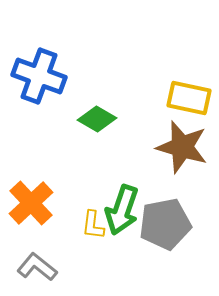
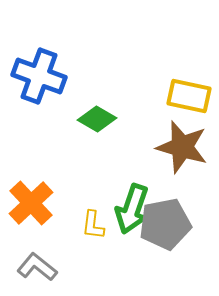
yellow rectangle: moved 2 px up
green arrow: moved 10 px right, 1 px up
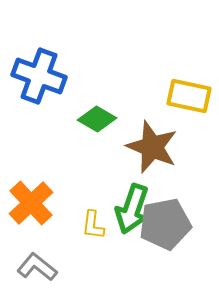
brown star: moved 30 px left; rotated 6 degrees clockwise
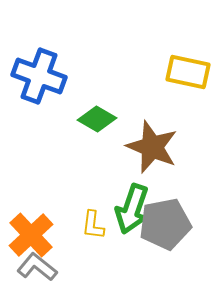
yellow rectangle: moved 1 px left, 24 px up
orange cross: moved 32 px down
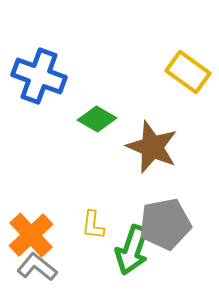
yellow rectangle: rotated 24 degrees clockwise
green arrow: moved 41 px down
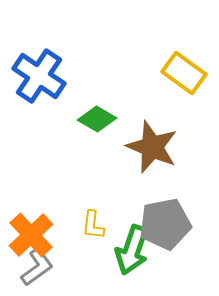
yellow rectangle: moved 4 px left, 1 px down
blue cross: rotated 14 degrees clockwise
gray L-shape: rotated 105 degrees clockwise
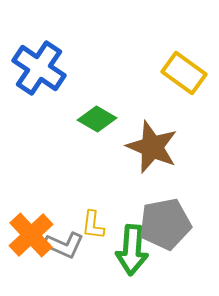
blue cross: moved 8 px up
green arrow: rotated 15 degrees counterclockwise
gray L-shape: moved 27 px right, 22 px up; rotated 60 degrees clockwise
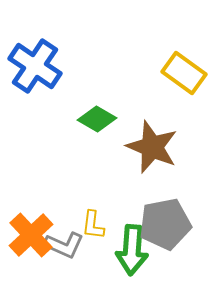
blue cross: moved 4 px left, 2 px up
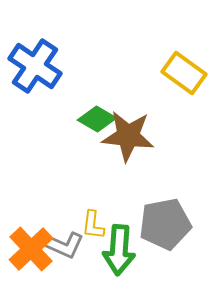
brown star: moved 24 px left, 11 px up; rotated 16 degrees counterclockwise
orange cross: moved 14 px down
green arrow: moved 13 px left
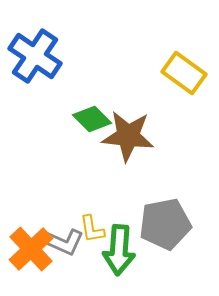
blue cross: moved 10 px up
green diamond: moved 5 px left; rotated 15 degrees clockwise
yellow L-shape: moved 1 px left, 4 px down; rotated 16 degrees counterclockwise
gray L-shape: moved 3 px up
